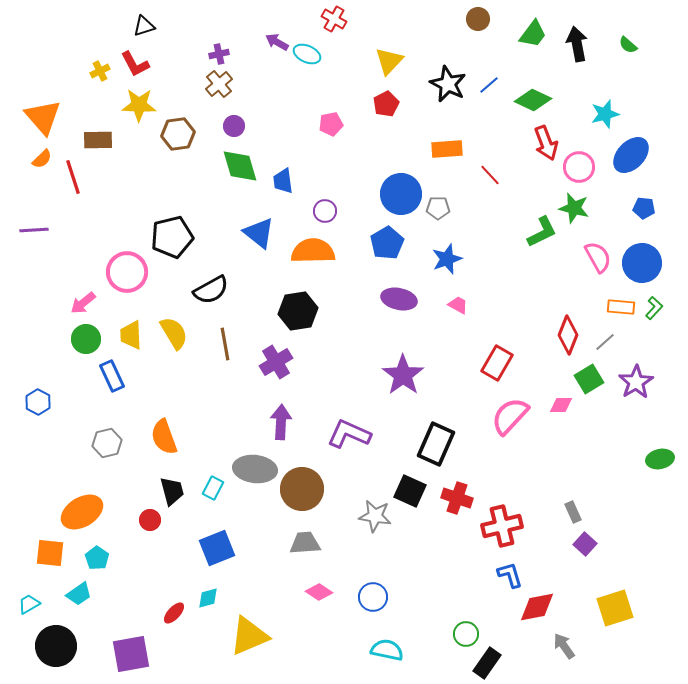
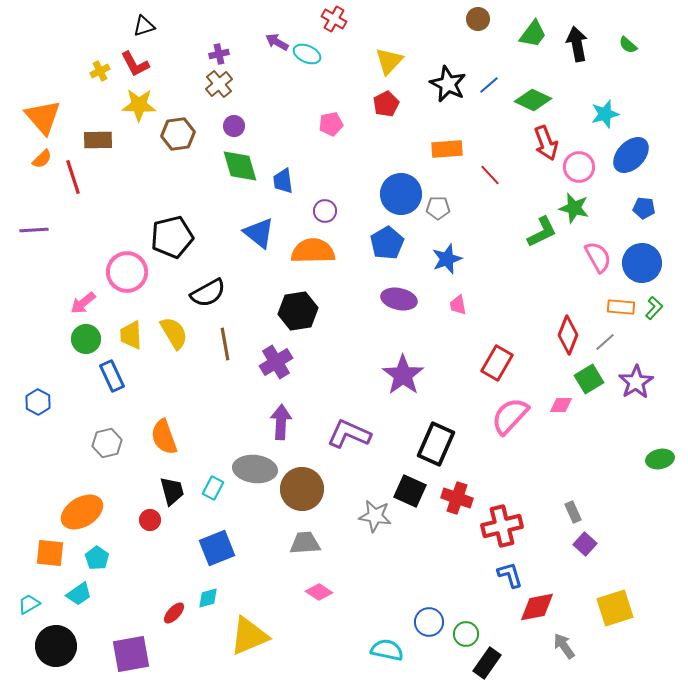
black semicircle at (211, 290): moved 3 px left, 3 px down
pink trapezoid at (458, 305): rotated 130 degrees counterclockwise
blue circle at (373, 597): moved 56 px right, 25 px down
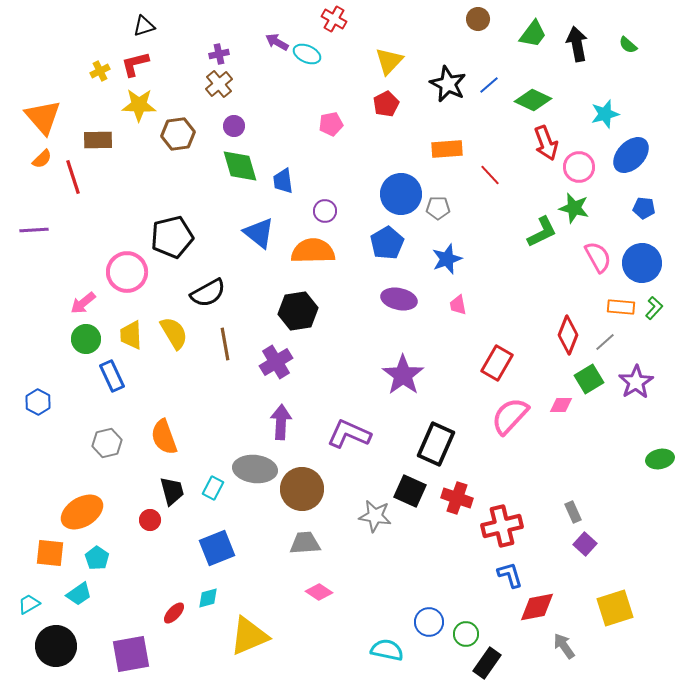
red L-shape at (135, 64): rotated 104 degrees clockwise
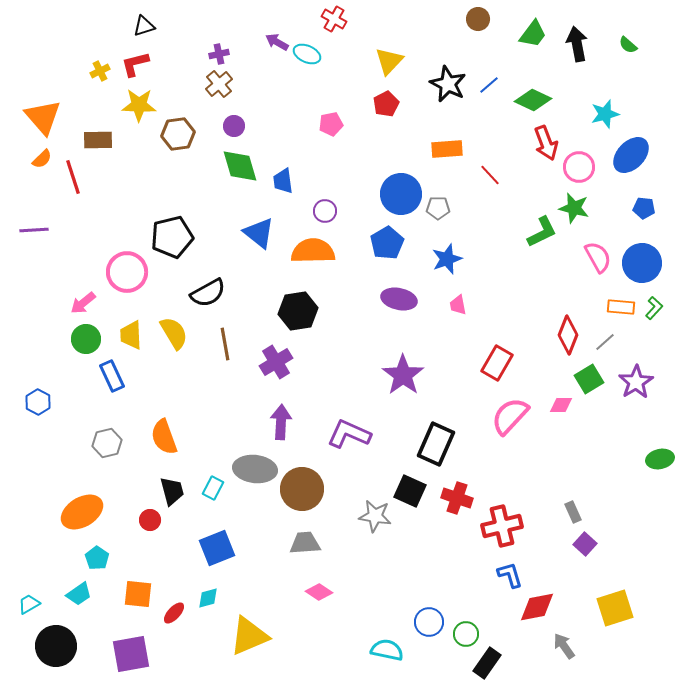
orange square at (50, 553): moved 88 px right, 41 px down
